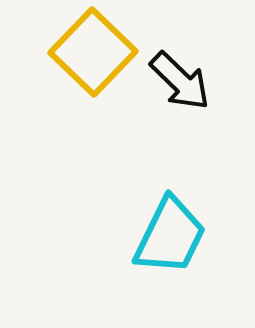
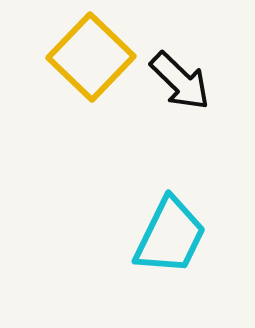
yellow square: moved 2 px left, 5 px down
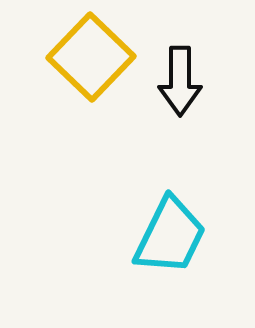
black arrow: rotated 46 degrees clockwise
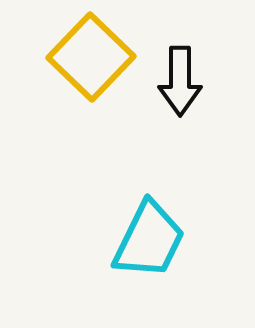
cyan trapezoid: moved 21 px left, 4 px down
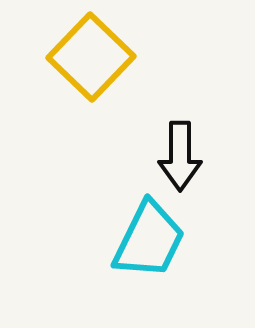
black arrow: moved 75 px down
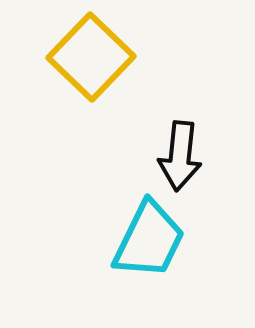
black arrow: rotated 6 degrees clockwise
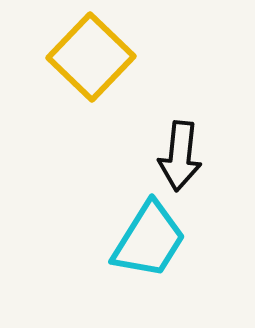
cyan trapezoid: rotated 6 degrees clockwise
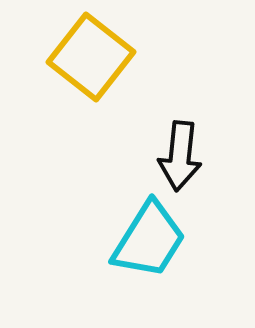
yellow square: rotated 6 degrees counterclockwise
